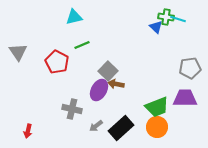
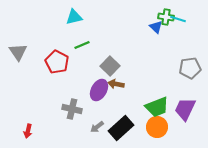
gray square: moved 2 px right, 5 px up
purple trapezoid: moved 11 px down; rotated 65 degrees counterclockwise
gray arrow: moved 1 px right, 1 px down
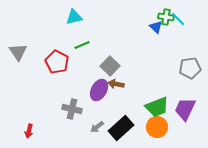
cyan line: rotated 28 degrees clockwise
red arrow: moved 1 px right
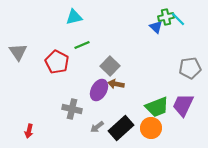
green cross: rotated 21 degrees counterclockwise
purple trapezoid: moved 2 px left, 4 px up
orange circle: moved 6 px left, 1 px down
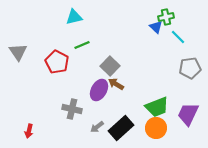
cyan line: moved 18 px down
brown arrow: rotated 21 degrees clockwise
purple trapezoid: moved 5 px right, 9 px down
orange circle: moved 5 px right
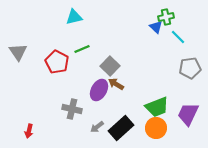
green line: moved 4 px down
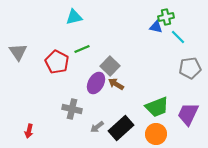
blue triangle: rotated 32 degrees counterclockwise
purple ellipse: moved 3 px left, 7 px up
orange circle: moved 6 px down
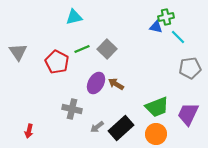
gray square: moved 3 px left, 17 px up
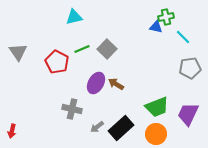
cyan line: moved 5 px right
red arrow: moved 17 px left
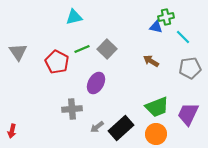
brown arrow: moved 35 px right, 23 px up
gray cross: rotated 18 degrees counterclockwise
